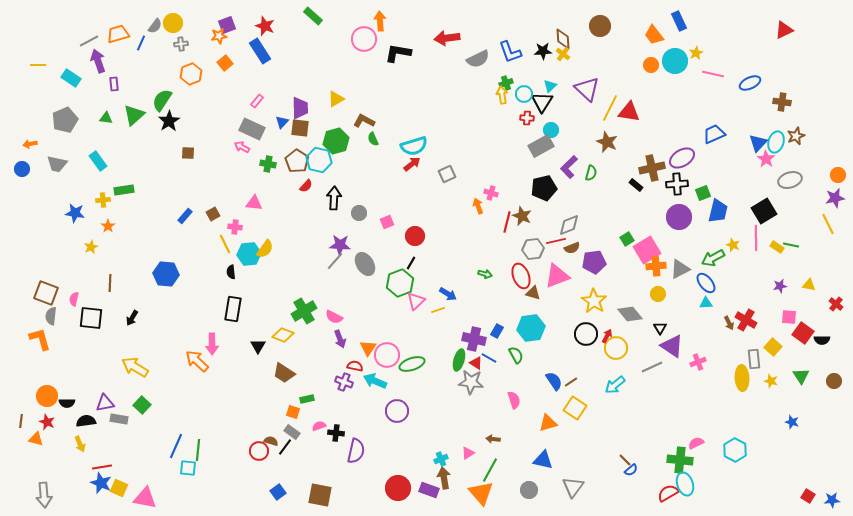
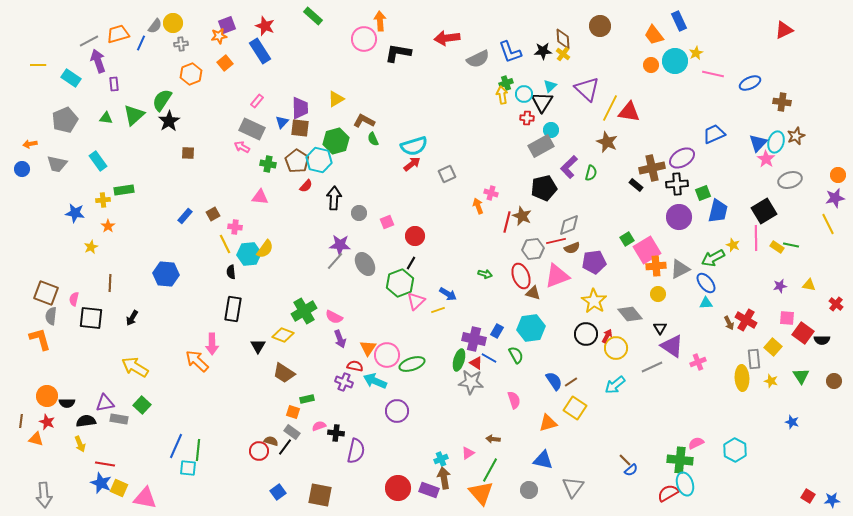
pink triangle at (254, 203): moved 6 px right, 6 px up
pink square at (789, 317): moved 2 px left, 1 px down
red line at (102, 467): moved 3 px right, 3 px up; rotated 18 degrees clockwise
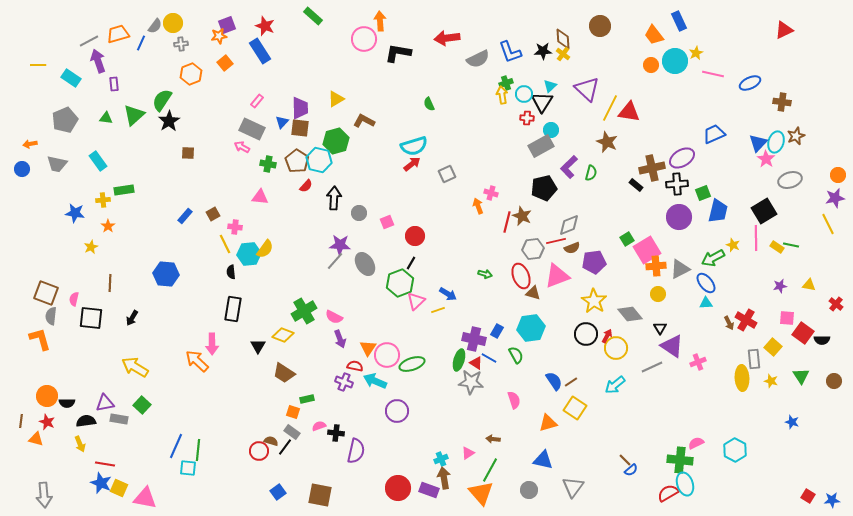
green semicircle at (373, 139): moved 56 px right, 35 px up
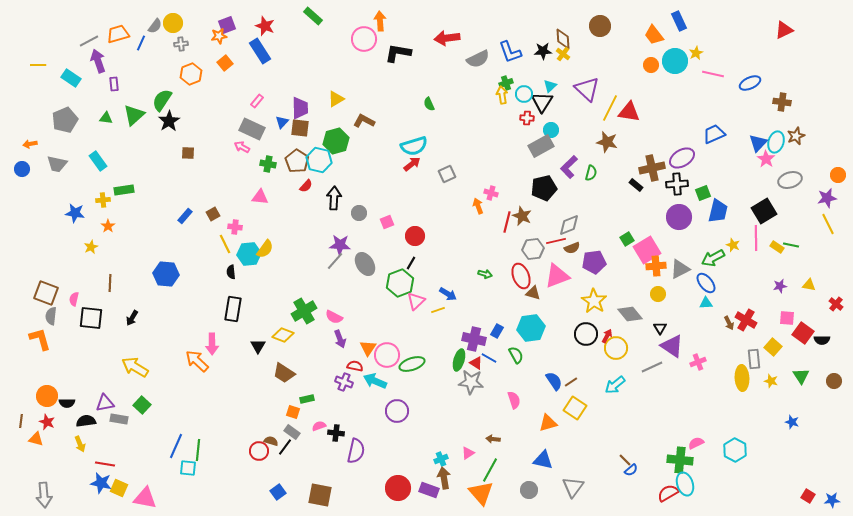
brown star at (607, 142): rotated 10 degrees counterclockwise
purple star at (835, 198): moved 8 px left
blue star at (101, 483): rotated 10 degrees counterclockwise
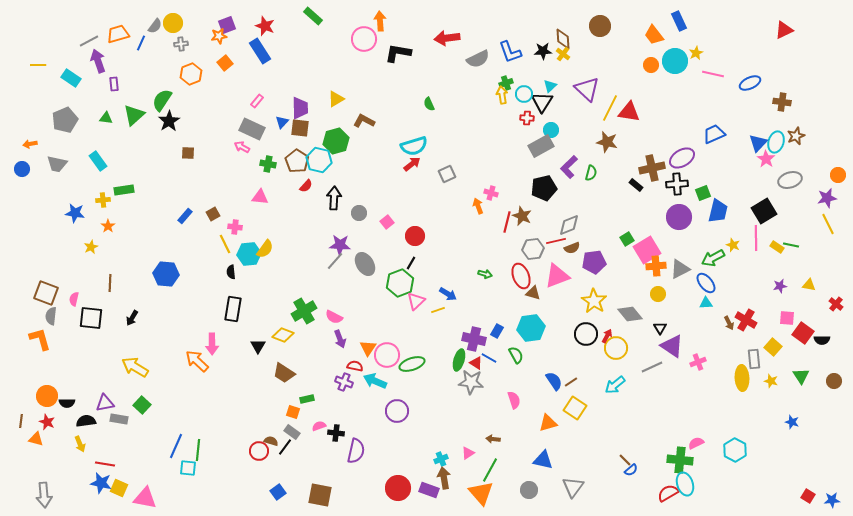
pink square at (387, 222): rotated 16 degrees counterclockwise
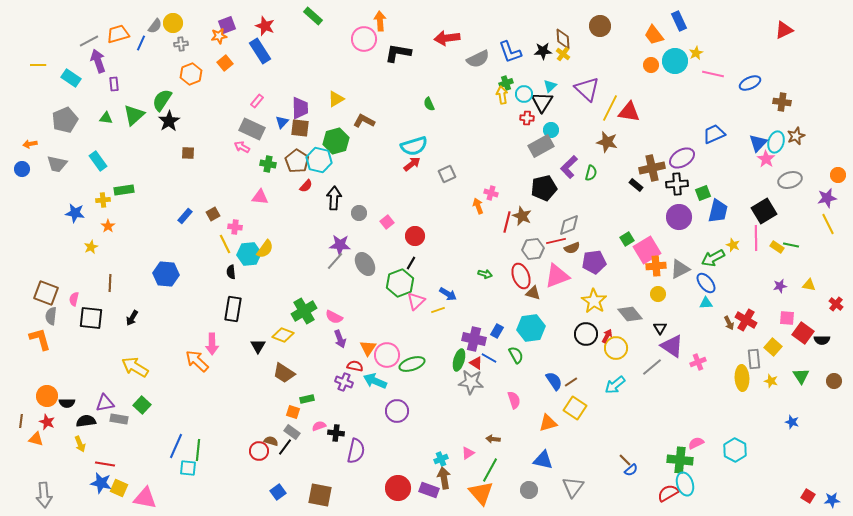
gray line at (652, 367): rotated 15 degrees counterclockwise
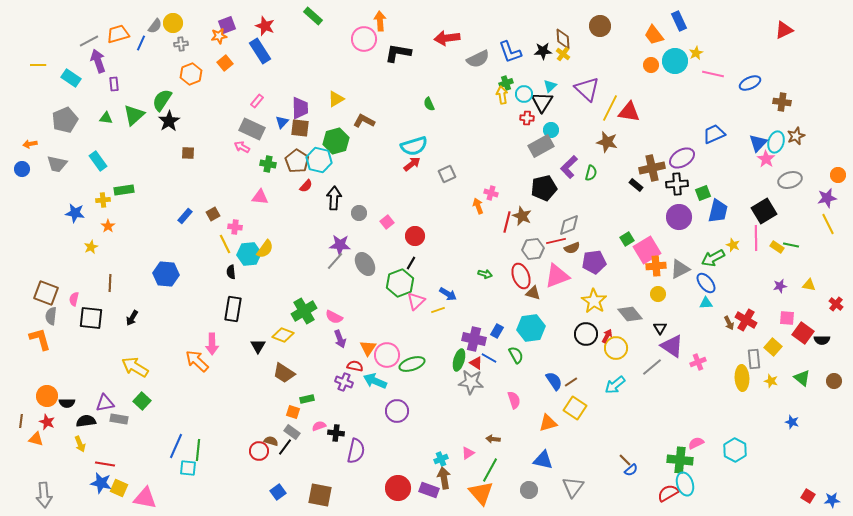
green triangle at (801, 376): moved 1 px right, 2 px down; rotated 18 degrees counterclockwise
green square at (142, 405): moved 4 px up
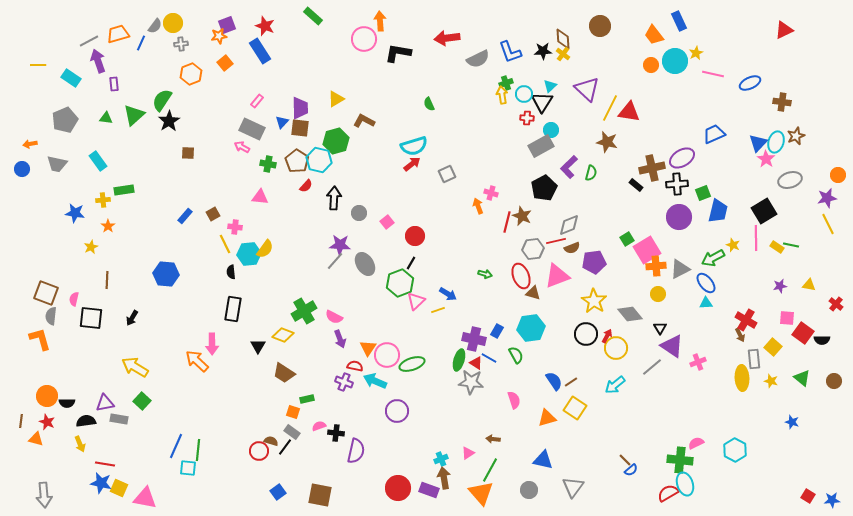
black pentagon at (544, 188): rotated 15 degrees counterclockwise
brown line at (110, 283): moved 3 px left, 3 px up
brown arrow at (729, 323): moved 11 px right, 12 px down
orange triangle at (548, 423): moved 1 px left, 5 px up
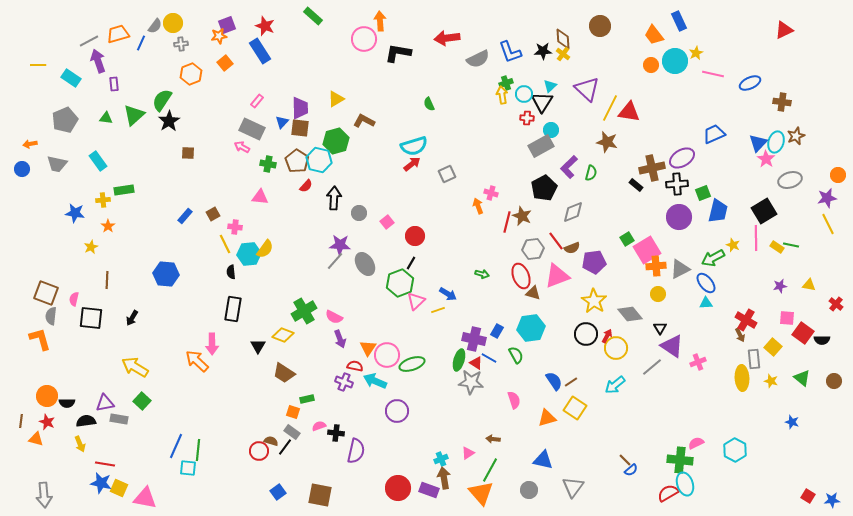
gray diamond at (569, 225): moved 4 px right, 13 px up
red line at (556, 241): rotated 66 degrees clockwise
green arrow at (485, 274): moved 3 px left
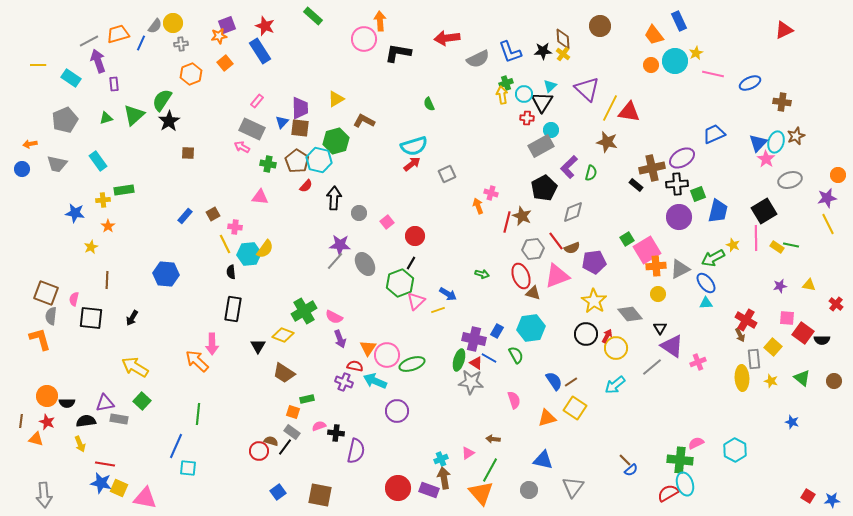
green triangle at (106, 118): rotated 24 degrees counterclockwise
green square at (703, 193): moved 5 px left, 1 px down
green line at (198, 450): moved 36 px up
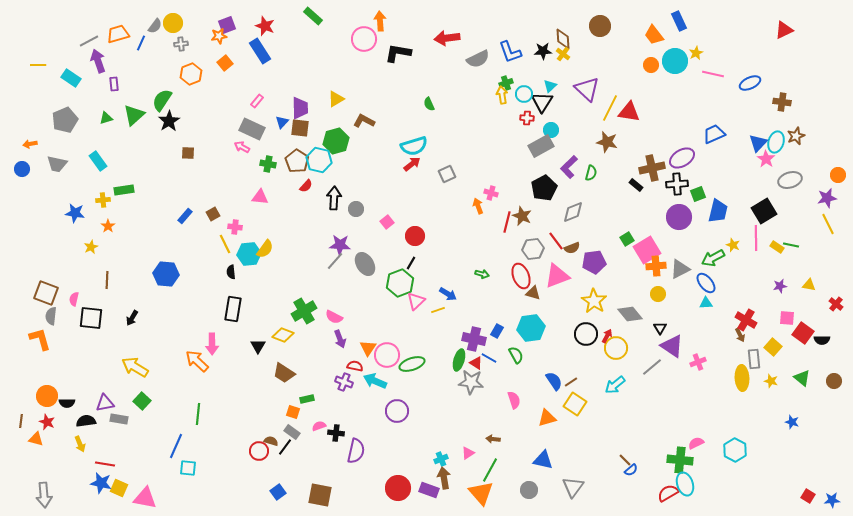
gray circle at (359, 213): moved 3 px left, 4 px up
yellow square at (575, 408): moved 4 px up
